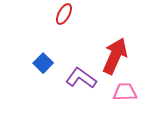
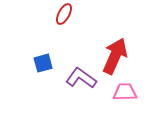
blue square: rotated 30 degrees clockwise
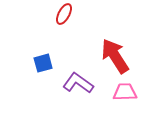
red arrow: rotated 57 degrees counterclockwise
purple L-shape: moved 3 px left, 5 px down
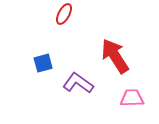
pink trapezoid: moved 7 px right, 6 px down
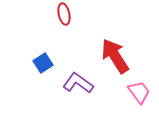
red ellipse: rotated 40 degrees counterclockwise
blue square: rotated 18 degrees counterclockwise
pink trapezoid: moved 7 px right, 6 px up; rotated 55 degrees clockwise
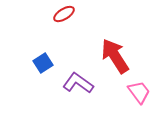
red ellipse: rotated 70 degrees clockwise
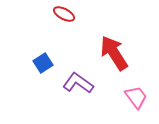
red ellipse: rotated 60 degrees clockwise
red arrow: moved 1 px left, 3 px up
pink trapezoid: moved 3 px left, 5 px down
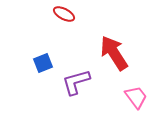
blue square: rotated 12 degrees clockwise
purple L-shape: moved 2 px left, 1 px up; rotated 52 degrees counterclockwise
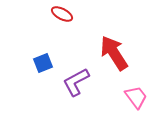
red ellipse: moved 2 px left
purple L-shape: rotated 12 degrees counterclockwise
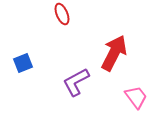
red ellipse: rotated 40 degrees clockwise
red arrow: rotated 60 degrees clockwise
blue square: moved 20 px left
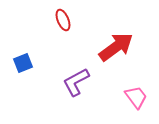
red ellipse: moved 1 px right, 6 px down
red arrow: moved 2 px right, 6 px up; rotated 27 degrees clockwise
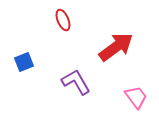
blue square: moved 1 px right, 1 px up
purple L-shape: rotated 88 degrees clockwise
